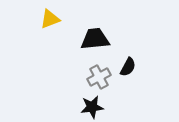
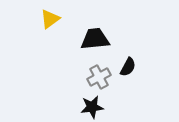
yellow triangle: rotated 15 degrees counterclockwise
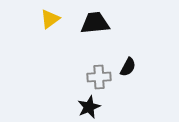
black trapezoid: moved 16 px up
gray cross: rotated 25 degrees clockwise
black star: moved 3 px left; rotated 15 degrees counterclockwise
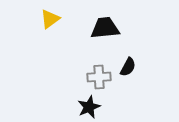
black trapezoid: moved 10 px right, 5 px down
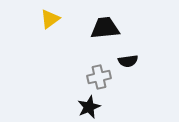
black semicircle: moved 6 px up; rotated 54 degrees clockwise
gray cross: rotated 10 degrees counterclockwise
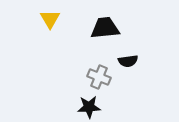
yellow triangle: rotated 25 degrees counterclockwise
gray cross: rotated 35 degrees clockwise
black star: rotated 20 degrees clockwise
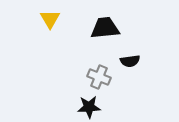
black semicircle: moved 2 px right
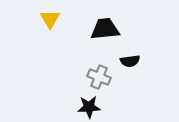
black trapezoid: moved 1 px down
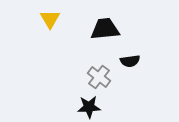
gray cross: rotated 15 degrees clockwise
